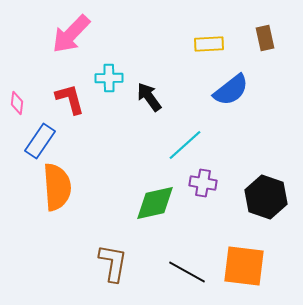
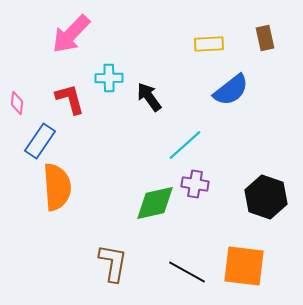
purple cross: moved 8 px left, 1 px down
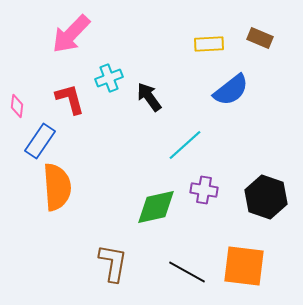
brown rectangle: moved 5 px left; rotated 55 degrees counterclockwise
cyan cross: rotated 20 degrees counterclockwise
pink diamond: moved 3 px down
purple cross: moved 9 px right, 6 px down
green diamond: moved 1 px right, 4 px down
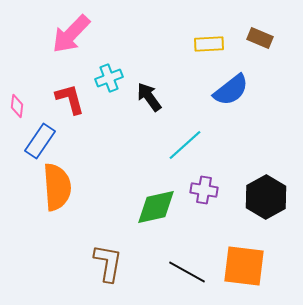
black hexagon: rotated 12 degrees clockwise
brown L-shape: moved 5 px left
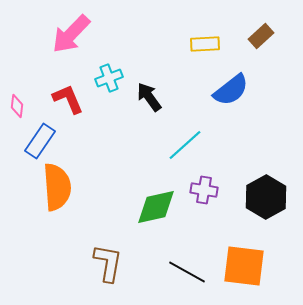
brown rectangle: moved 1 px right, 2 px up; rotated 65 degrees counterclockwise
yellow rectangle: moved 4 px left
red L-shape: moved 2 px left; rotated 8 degrees counterclockwise
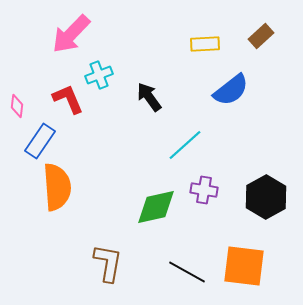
cyan cross: moved 10 px left, 3 px up
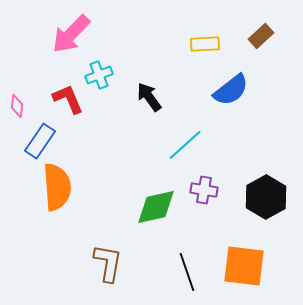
black line: rotated 42 degrees clockwise
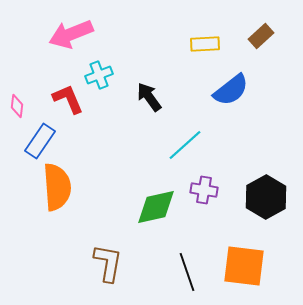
pink arrow: rotated 24 degrees clockwise
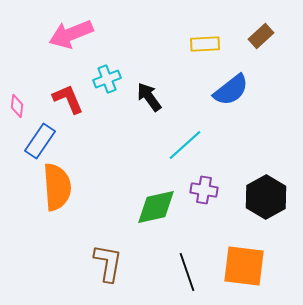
cyan cross: moved 8 px right, 4 px down
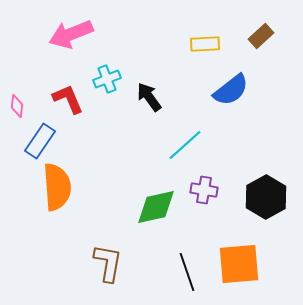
orange square: moved 5 px left, 2 px up; rotated 12 degrees counterclockwise
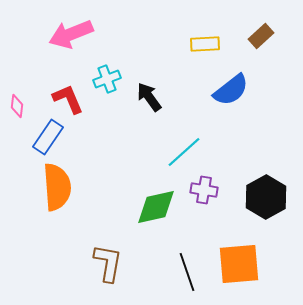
blue rectangle: moved 8 px right, 4 px up
cyan line: moved 1 px left, 7 px down
